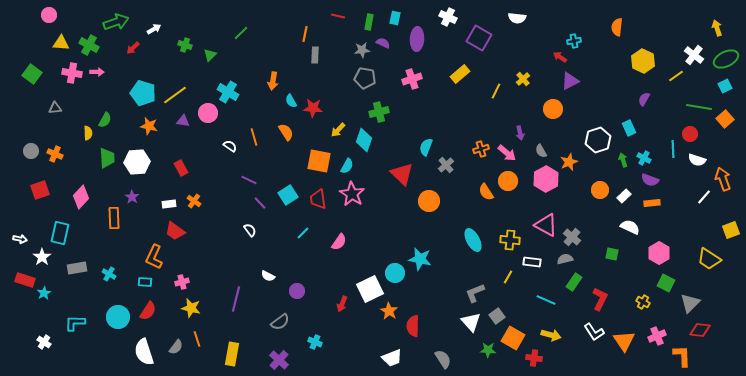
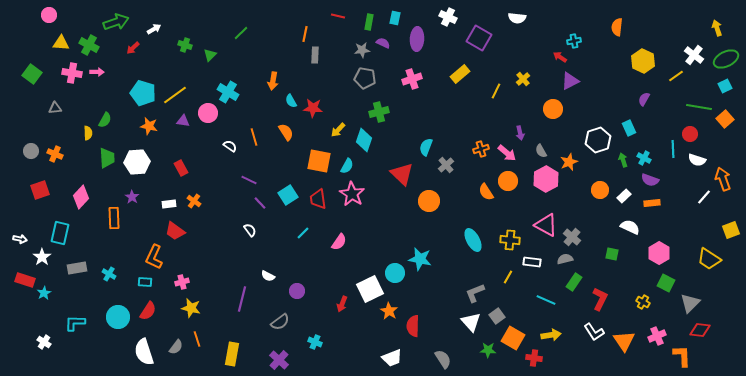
purple line at (236, 299): moved 6 px right
yellow arrow at (551, 335): rotated 24 degrees counterclockwise
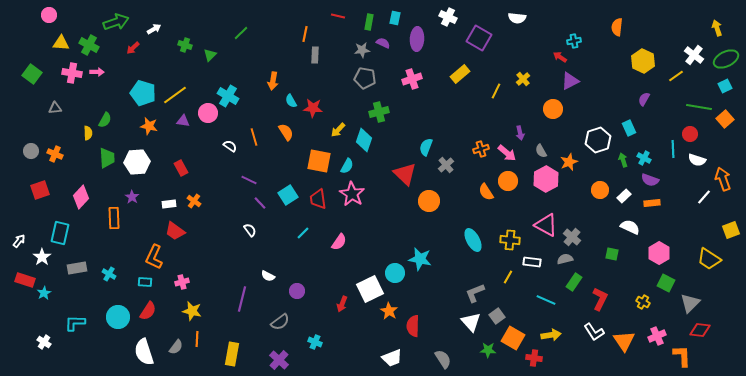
cyan cross at (228, 92): moved 4 px down
red triangle at (402, 174): moved 3 px right
white arrow at (20, 239): moved 1 px left, 2 px down; rotated 64 degrees counterclockwise
yellow star at (191, 308): moved 1 px right, 3 px down
orange line at (197, 339): rotated 21 degrees clockwise
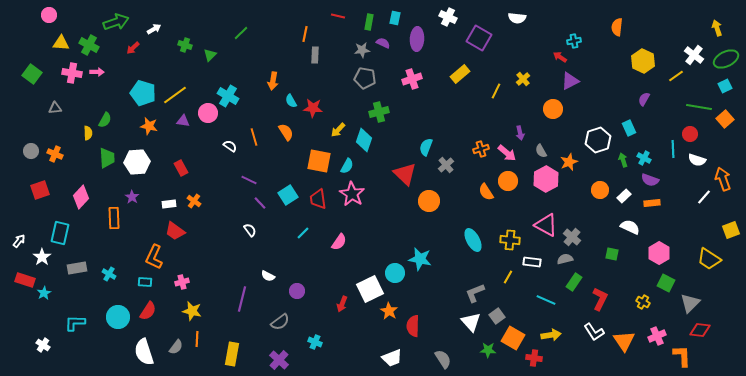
white cross at (44, 342): moved 1 px left, 3 px down
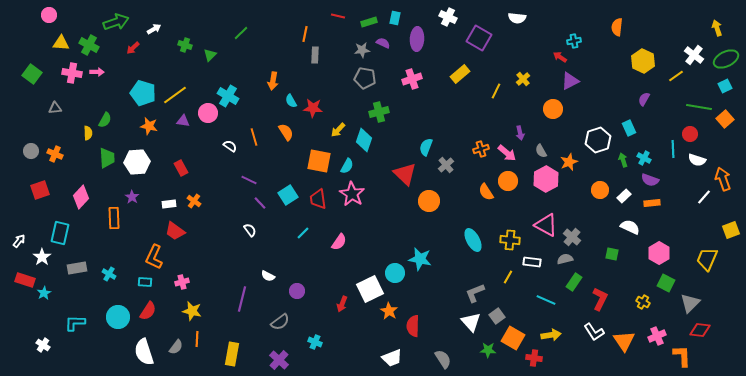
green rectangle at (369, 22): rotated 63 degrees clockwise
yellow trapezoid at (709, 259): moved 2 px left; rotated 80 degrees clockwise
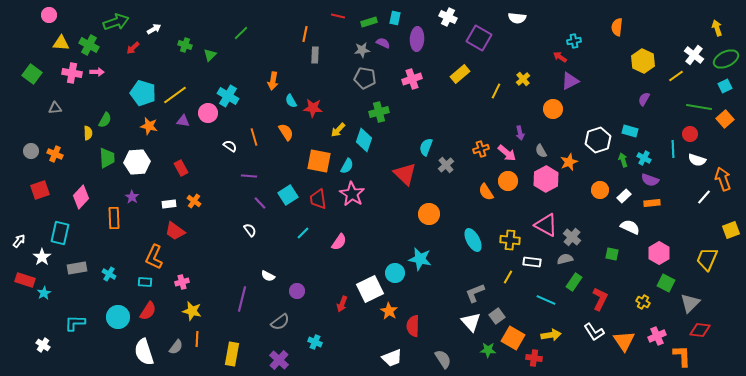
cyan rectangle at (629, 128): moved 1 px right, 3 px down; rotated 49 degrees counterclockwise
purple line at (249, 180): moved 4 px up; rotated 21 degrees counterclockwise
orange circle at (429, 201): moved 13 px down
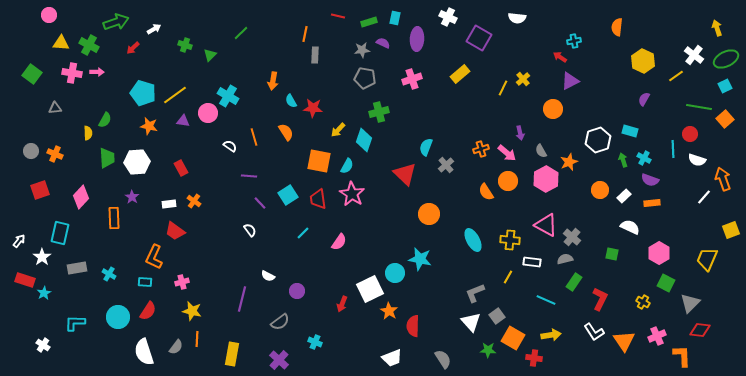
yellow line at (496, 91): moved 7 px right, 3 px up
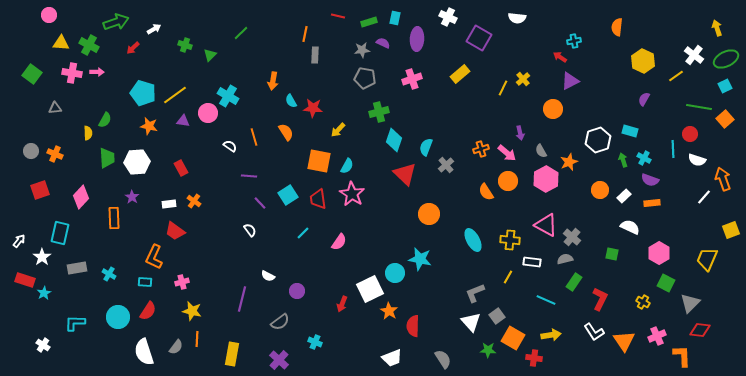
cyan diamond at (364, 140): moved 30 px right
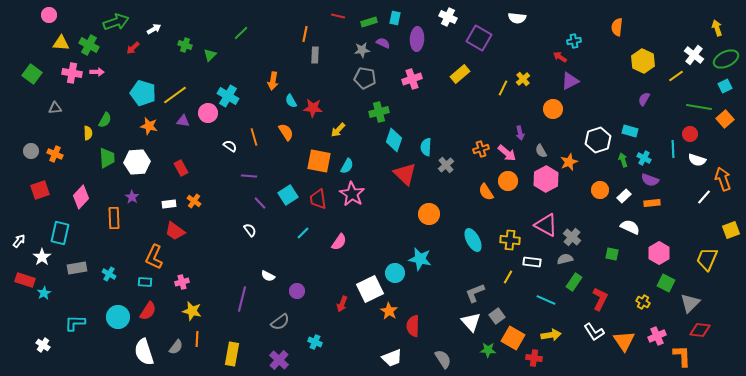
cyan semicircle at (426, 147): rotated 18 degrees counterclockwise
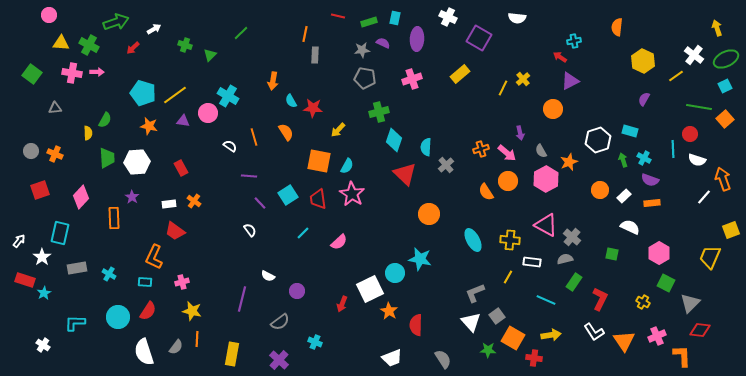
pink semicircle at (339, 242): rotated 12 degrees clockwise
yellow trapezoid at (707, 259): moved 3 px right, 2 px up
red semicircle at (413, 326): moved 3 px right, 1 px up
